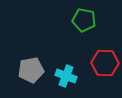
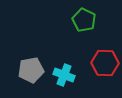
green pentagon: rotated 15 degrees clockwise
cyan cross: moved 2 px left, 1 px up
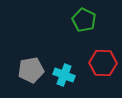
red hexagon: moved 2 px left
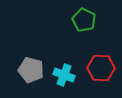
red hexagon: moved 2 px left, 5 px down
gray pentagon: rotated 25 degrees clockwise
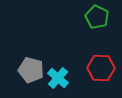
green pentagon: moved 13 px right, 3 px up
cyan cross: moved 6 px left, 3 px down; rotated 20 degrees clockwise
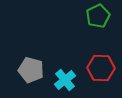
green pentagon: moved 1 px right, 1 px up; rotated 20 degrees clockwise
cyan cross: moved 7 px right, 2 px down; rotated 10 degrees clockwise
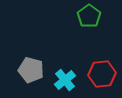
green pentagon: moved 9 px left; rotated 10 degrees counterclockwise
red hexagon: moved 1 px right, 6 px down; rotated 8 degrees counterclockwise
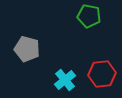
green pentagon: rotated 25 degrees counterclockwise
gray pentagon: moved 4 px left, 21 px up
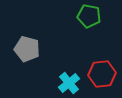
cyan cross: moved 4 px right, 3 px down
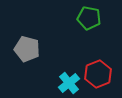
green pentagon: moved 2 px down
red hexagon: moved 4 px left; rotated 16 degrees counterclockwise
